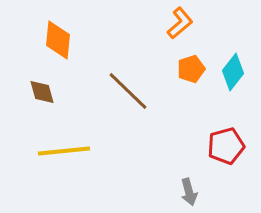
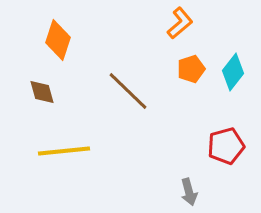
orange diamond: rotated 12 degrees clockwise
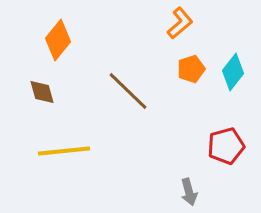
orange diamond: rotated 21 degrees clockwise
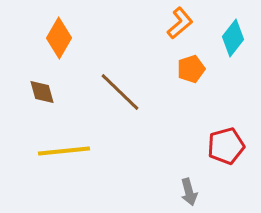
orange diamond: moved 1 px right, 2 px up; rotated 9 degrees counterclockwise
cyan diamond: moved 34 px up
brown line: moved 8 px left, 1 px down
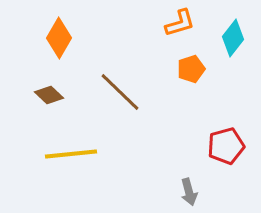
orange L-shape: rotated 24 degrees clockwise
brown diamond: moved 7 px right, 3 px down; rotated 32 degrees counterclockwise
yellow line: moved 7 px right, 3 px down
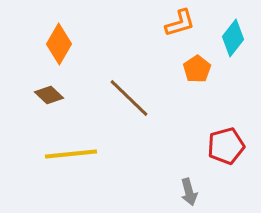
orange diamond: moved 6 px down
orange pentagon: moved 6 px right; rotated 16 degrees counterclockwise
brown line: moved 9 px right, 6 px down
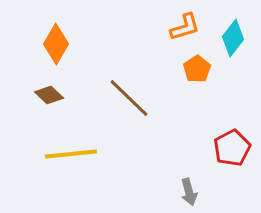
orange L-shape: moved 5 px right, 4 px down
orange diamond: moved 3 px left
red pentagon: moved 6 px right, 2 px down; rotated 12 degrees counterclockwise
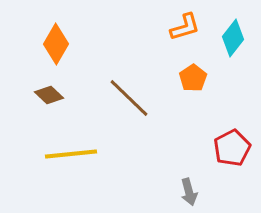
orange pentagon: moved 4 px left, 9 px down
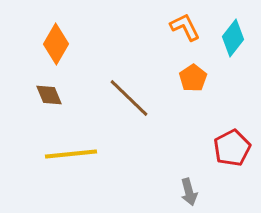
orange L-shape: rotated 100 degrees counterclockwise
brown diamond: rotated 24 degrees clockwise
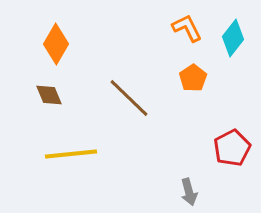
orange L-shape: moved 2 px right, 1 px down
